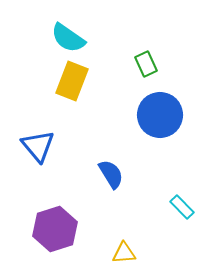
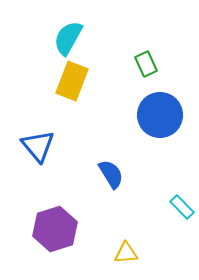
cyan semicircle: rotated 84 degrees clockwise
yellow triangle: moved 2 px right
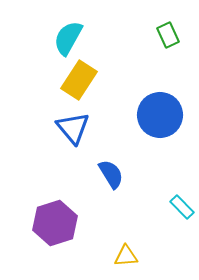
green rectangle: moved 22 px right, 29 px up
yellow rectangle: moved 7 px right, 1 px up; rotated 12 degrees clockwise
blue triangle: moved 35 px right, 18 px up
purple hexagon: moved 6 px up
yellow triangle: moved 3 px down
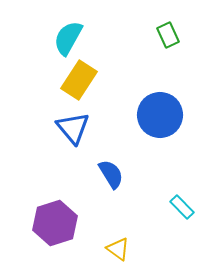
yellow triangle: moved 8 px left, 7 px up; rotated 40 degrees clockwise
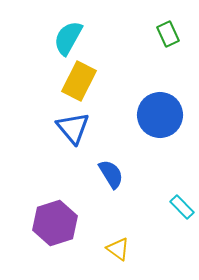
green rectangle: moved 1 px up
yellow rectangle: moved 1 px down; rotated 6 degrees counterclockwise
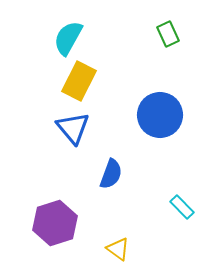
blue semicircle: rotated 52 degrees clockwise
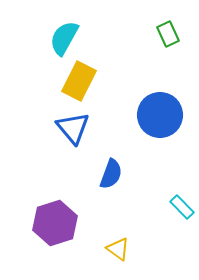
cyan semicircle: moved 4 px left
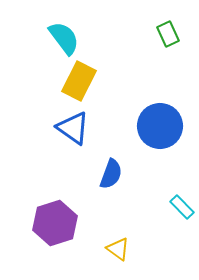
cyan semicircle: rotated 114 degrees clockwise
blue circle: moved 11 px down
blue triangle: rotated 15 degrees counterclockwise
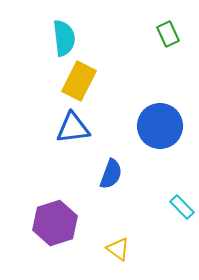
cyan semicircle: rotated 30 degrees clockwise
blue triangle: rotated 42 degrees counterclockwise
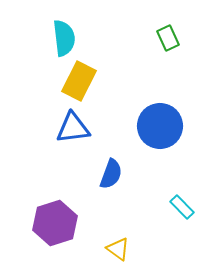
green rectangle: moved 4 px down
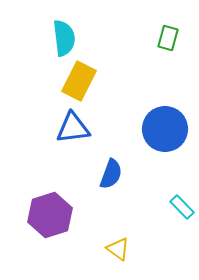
green rectangle: rotated 40 degrees clockwise
blue circle: moved 5 px right, 3 px down
purple hexagon: moved 5 px left, 8 px up
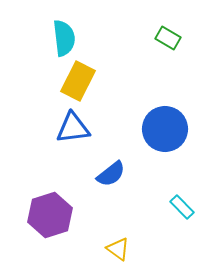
green rectangle: rotated 75 degrees counterclockwise
yellow rectangle: moved 1 px left
blue semicircle: rotated 32 degrees clockwise
